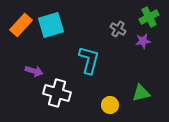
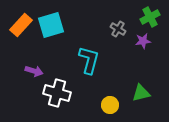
green cross: moved 1 px right
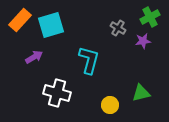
orange rectangle: moved 1 px left, 5 px up
gray cross: moved 1 px up
purple arrow: moved 14 px up; rotated 48 degrees counterclockwise
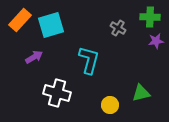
green cross: rotated 30 degrees clockwise
purple star: moved 13 px right
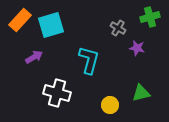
green cross: rotated 18 degrees counterclockwise
purple star: moved 19 px left, 7 px down; rotated 21 degrees clockwise
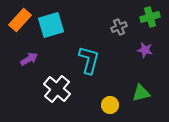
gray cross: moved 1 px right, 1 px up; rotated 35 degrees clockwise
purple star: moved 8 px right, 2 px down
purple arrow: moved 5 px left, 2 px down
white cross: moved 4 px up; rotated 24 degrees clockwise
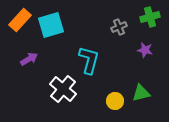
white cross: moved 6 px right
yellow circle: moved 5 px right, 4 px up
